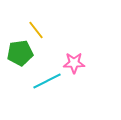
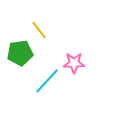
yellow line: moved 3 px right
cyan line: rotated 20 degrees counterclockwise
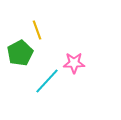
yellow line: moved 2 px left; rotated 18 degrees clockwise
green pentagon: rotated 20 degrees counterclockwise
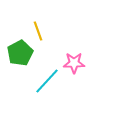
yellow line: moved 1 px right, 1 px down
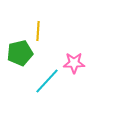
yellow line: rotated 24 degrees clockwise
green pentagon: rotated 15 degrees clockwise
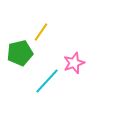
yellow line: moved 3 px right, 1 px down; rotated 30 degrees clockwise
pink star: rotated 20 degrees counterclockwise
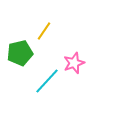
yellow line: moved 3 px right, 1 px up
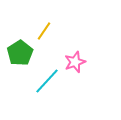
green pentagon: rotated 20 degrees counterclockwise
pink star: moved 1 px right, 1 px up
